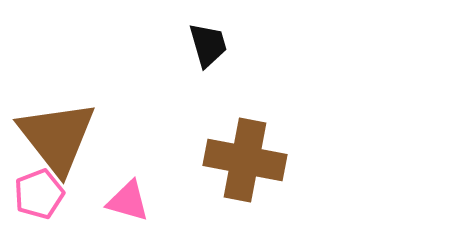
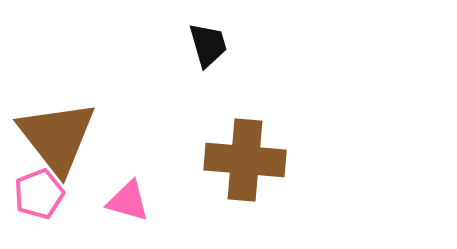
brown cross: rotated 6 degrees counterclockwise
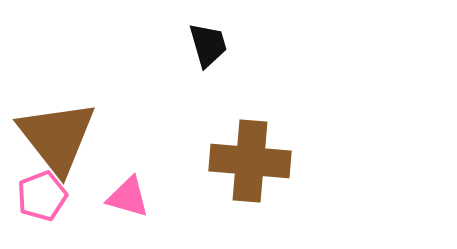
brown cross: moved 5 px right, 1 px down
pink pentagon: moved 3 px right, 2 px down
pink triangle: moved 4 px up
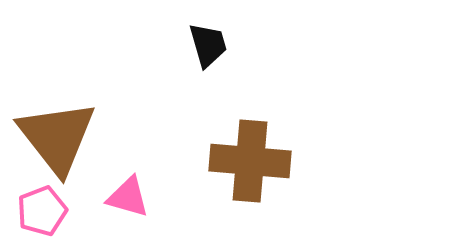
pink pentagon: moved 15 px down
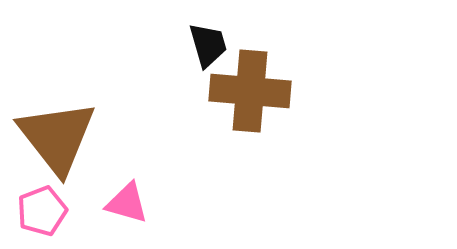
brown cross: moved 70 px up
pink triangle: moved 1 px left, 6 px down
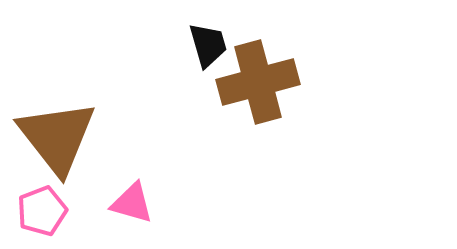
brown cross: moved 8 px right, 9 px up; rotated 20 degrees counterclockwise
pink triangle: moved 5 px right
